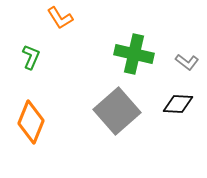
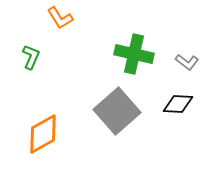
orange diamond: moved 12 px right, 12 px down; rotated 39 degrees clockwise
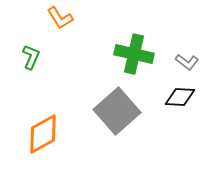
black diamond: moved 2 px right, 7 px up
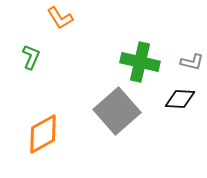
green cross: moved 6 px right, 8 px down
gray L-shape: moved 5 px right; rotated 25 degrees counterclockwise
black diamond: moved 2 px down
